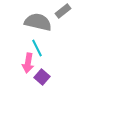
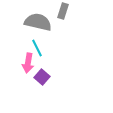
gray rectangle: rotated 35 degrees counterclockwise
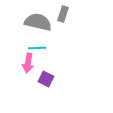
gray rectangle: moved 3 px down
cyan line: rotated 66 degrees counterclockwise
purple square: moved 4 px right, 2 px down; rotated 14 degrees counterclockwise
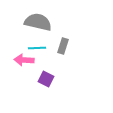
gray rectangle: moved 32 px down
pink arrow: moved 4 px left, 3 px up; rotated 84 degrees clockwise
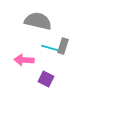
gray semicircle: moved 1 px up
cyan line: moved 13 px right; rotated 18 degrees clockwise
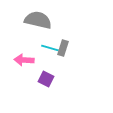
gray semicircle: moved 1 px up
gray rectangle: moved 2 px down
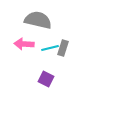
cyan line: rotated 30 degrees counterclockwise
pink arrow: moved 16 px up
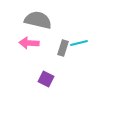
pink arrow: moved 5 px right, 1 px up
cyan line: moved 29 px right, 5 px up
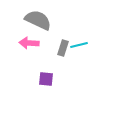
gray semicircle: rotated 12 degrees clockwise
cyan line: moved 2 px down
purple square: rotated 21 degrees counterclockwise
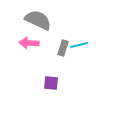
purple square: moved 5 px right, 4 px down
